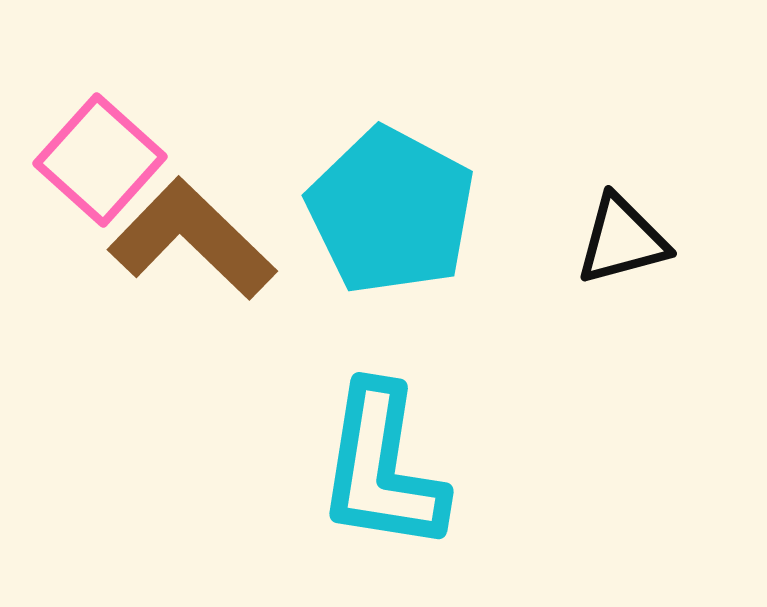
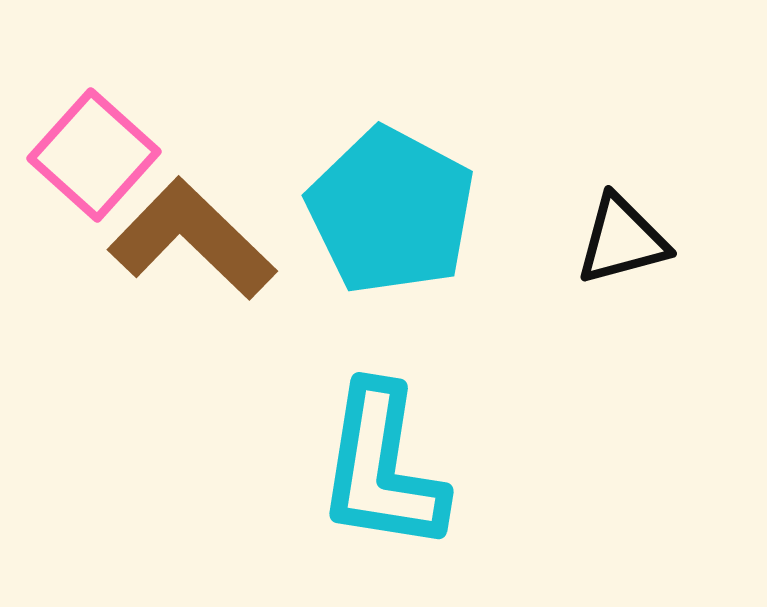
pink square: moved 6 px left, 5 px up
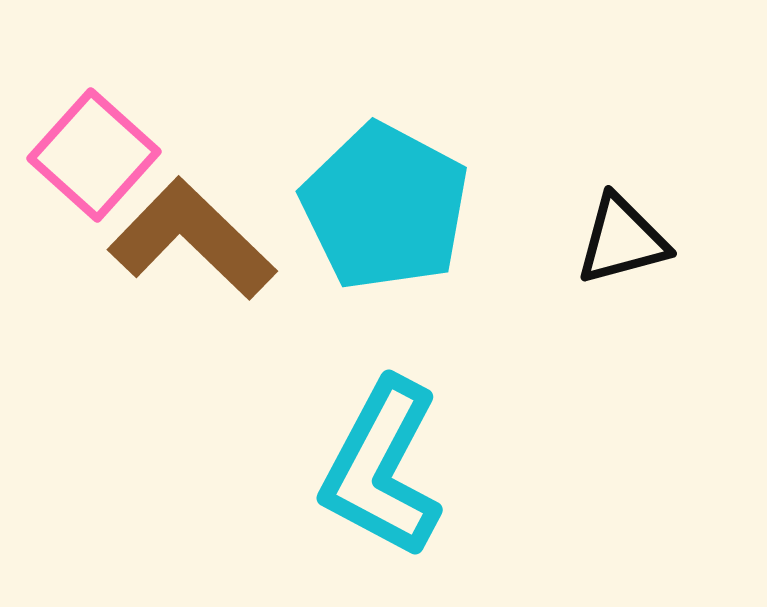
cyan pentagon: moved 6 px left, 4 px up
cyan L-shape: rotated 19 degrees clockwise
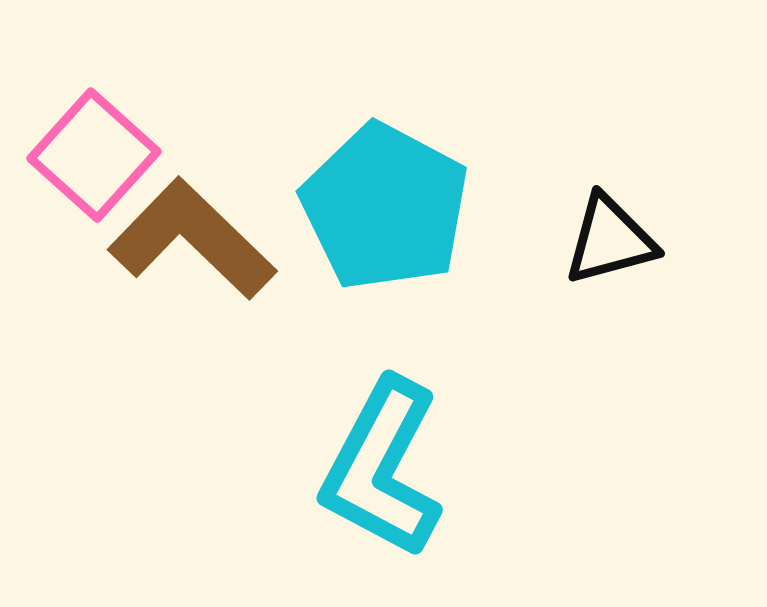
black triangle: moved 12 px left
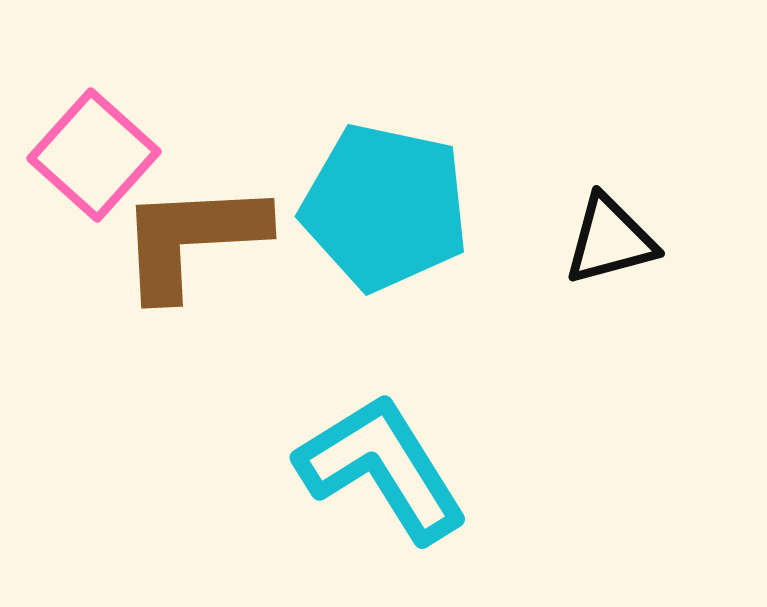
cyan pentagon: rotated 16 degrees counterclockwise
brown L-shape: rotated 47 degrees counterclockwise
cyan L-shape: rotated 120 degrees clockwise
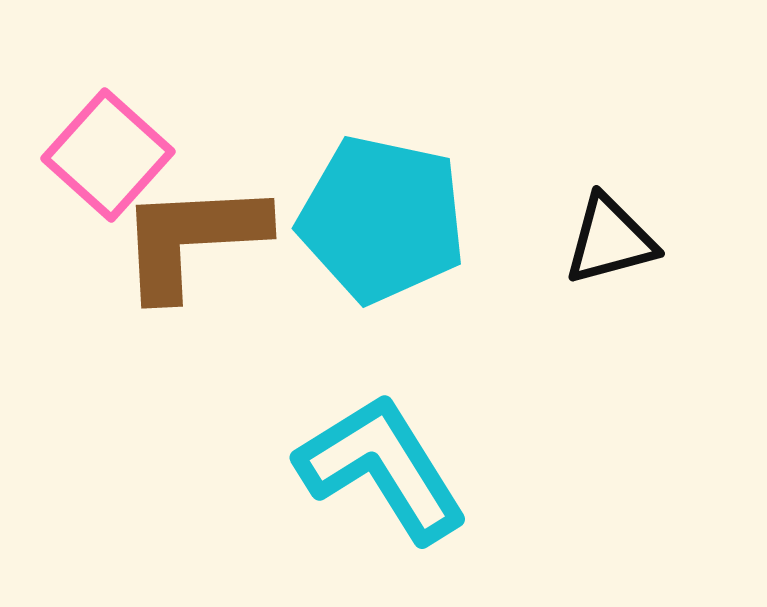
pink square: moved 14 px right
cyan pentagon: moved 3 px left, 12 px down
